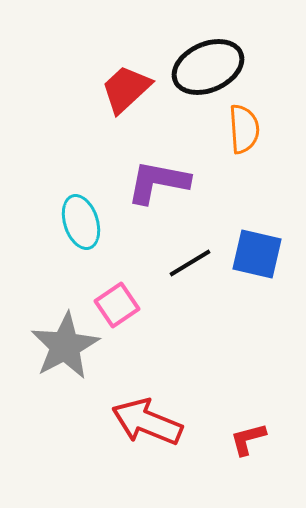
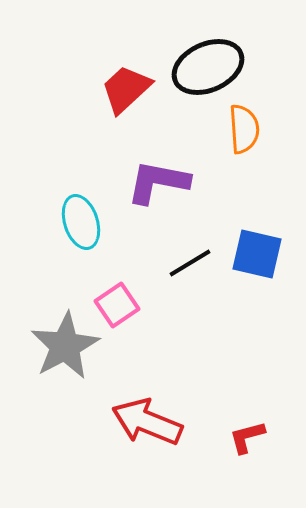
red L-shape: moved 1 px left, 2 px up
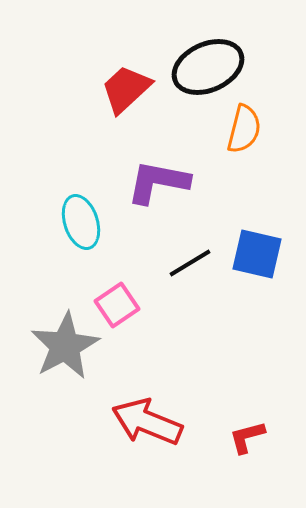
orange semicircle: rotated 18 degrees clockwise
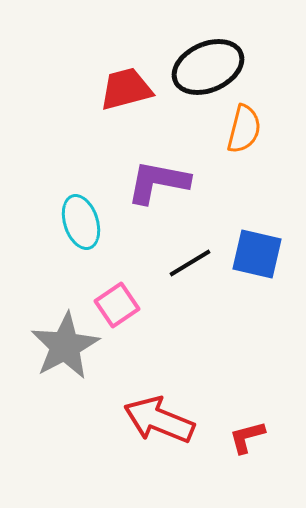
red trapezoid: rotated 28 degrees clockwise
red arrow: moved 12 px right, 2 px up
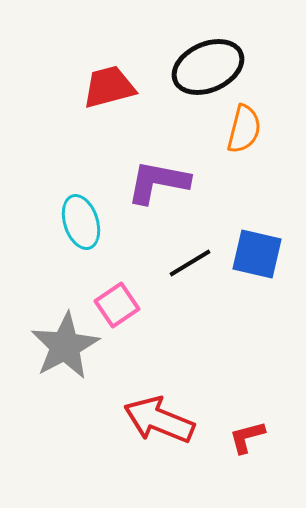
red trapezoid: moved 17 px left, 2 px up
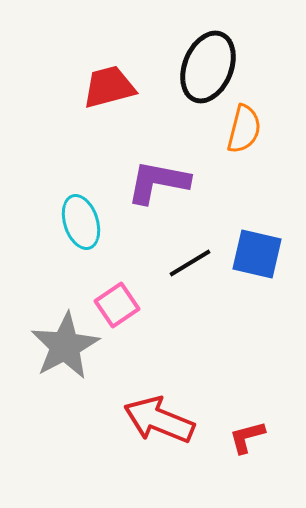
black ellipse: rotated 44 degrees counterclockwise
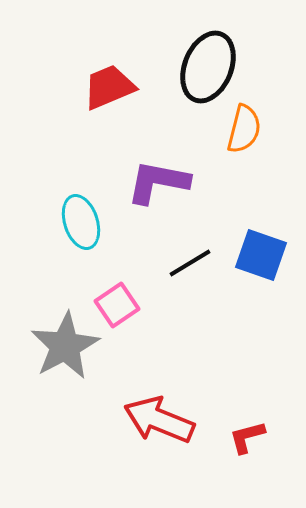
red trapezoid: rotated 8 degrees counterclockwise
blue square: moved 4 px right, 1 px down; rotated 6 degrees clockwise
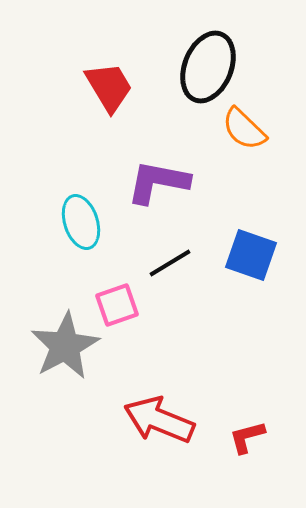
red trapezoid: rotated 82 degrees clockwise
orange semicircle: rotated 120 degrees clockwise
blue square: moved 10 px left
black line: moved 20 px left
pink square: rotated 15 degrees clockwise
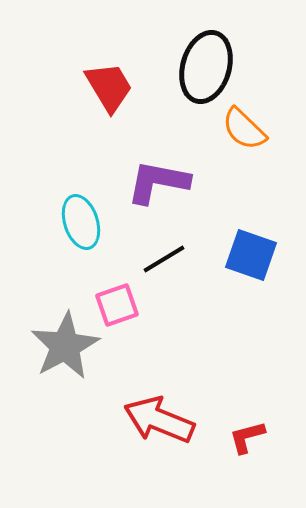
black ellipse: moved 2 px left; rotated 6 degrees counterclockwise
black line: moved 6 px left, 4 px up
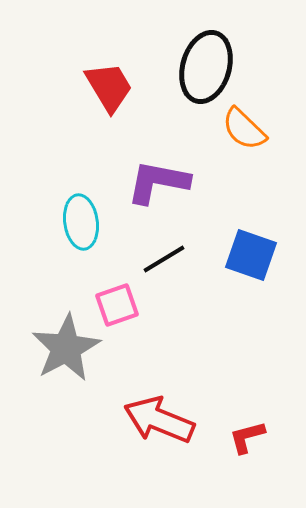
cyan ellipse: rotated 10 degrees clockwise
gray star: moved 1 px right, 2 px down
